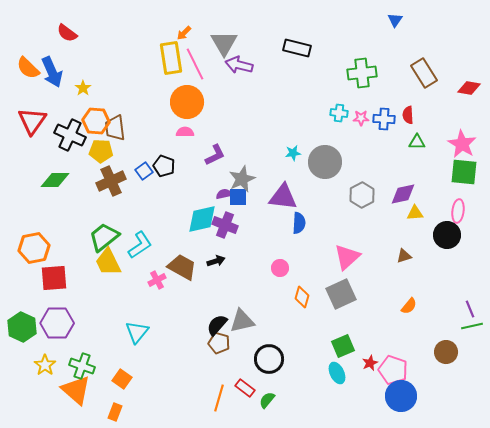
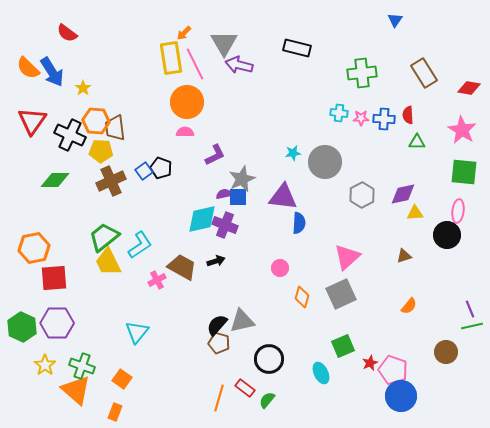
blue arrow at (52, 72): rotated 8 degrees counterclockwise
pink star at (462, 144): moved 14 px up
black pentagon at (164, 166): moved 3 px left, 2 px down
cyan ellipse at (337, 373): moved 16 px left
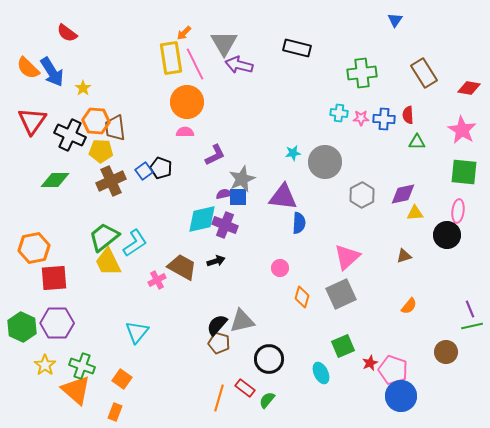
cyan L-shape at (140, 245): moved 5 px left, 2 px up
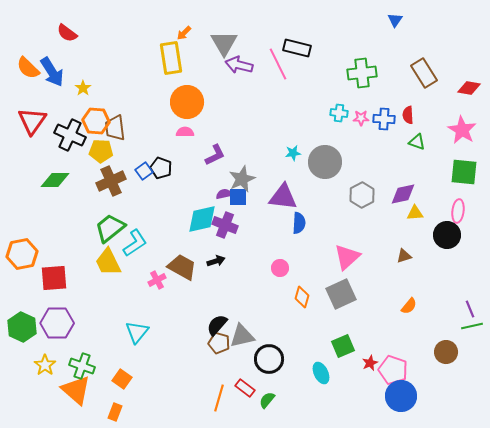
pink line at (195, 64): moved 83 px right
green triangle at (417, 142): rotated 18 degrees clockwise
green trapezoid at (104, 237): moved 6 px right, 9 px up
orange hexagon at (34, 248): moved 12 px left, 6 px down
gray triangle at (242, 321): moved 15 px down
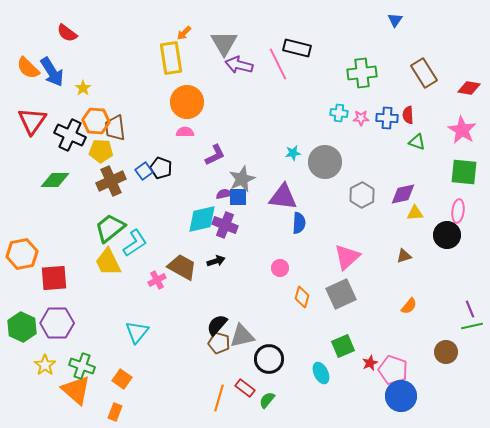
blue cross at (384, 119): moved 3 px right, 1 px up
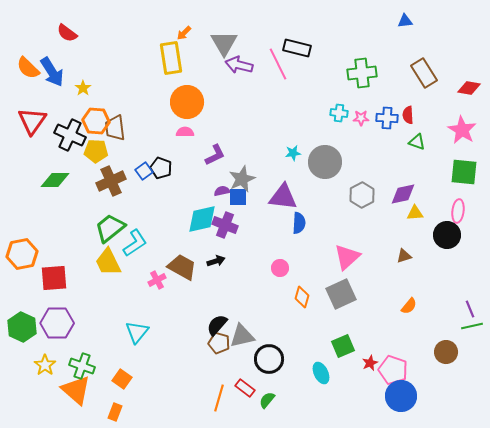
blue triangle at (395, 20): moved 10 px right, 1 px down; rotated 49 degrees clockwise
yellow pentagon at (101, 151): moved 5 px left
purple semicircle at (224, 194): moved 2 px left, 3 px up
